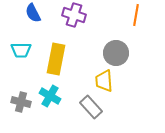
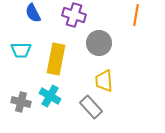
gray circle: moved 17 px left, 10 px up
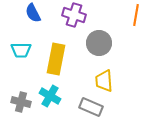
gray rectangle: rotated 25 degrees counterclockwise
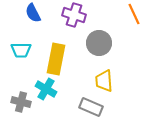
orange line: moved 2 px left, 1 px up; rotated 35 degrees counterclockwise
cyan cross: moved 4 px left, 7 px up
